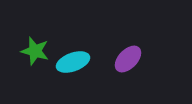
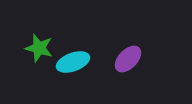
green star: moved 4 px right, 3 px up
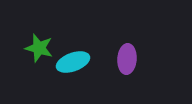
purple ellipse: moved 1 px left; rotated 40 degrees counterclockwise
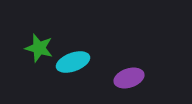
purple ellipse: moved 2 px right, 19 px down; rotated 68 degrees clockwise
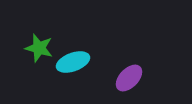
purple ellipse: rotated 28 degrees counterclockwise
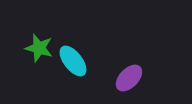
cyan ellipse: moved 1 px up; rotated 72 degrees clockwise
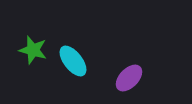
green star: moved 6 px left, 2 px down
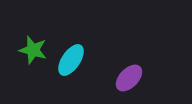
cyan ellipse: moved 2 px left, 1 px up; rotated 72 degrees clockwise
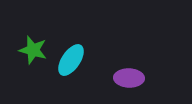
purple ellipse: rotated 48 degrees clockwise
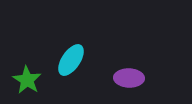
green star: moved 6 px left, 30 px down; rotated 16 degrees clockwise
